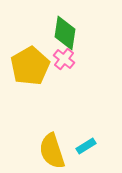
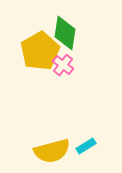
pink cross: moved 1 px left, 6 px down
yellow pentagon: moved 10 px right, 15 px up
yellow semicircle: rotated 87 degrees counterclockwise
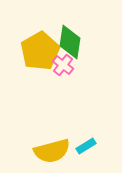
green diamond: moved 5 px right, 9 px down
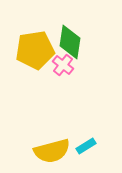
yellow pentagon: moved 5 px left, 1 px up; rotated 21 degrees clockwise
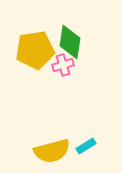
pink cross: rotated 35 degrees clockwise
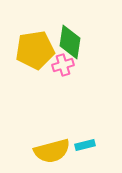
cyan rectangle: moved 1 px left, 1 px up; rotated 18 degrees clockwise
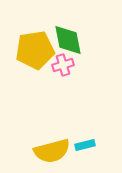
green diamond: moved 2 px left, 2 px up; rotated 20 degrees counterclockwise
